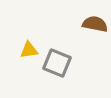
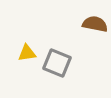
yellow triangle: moved 2 px left, 3 px down
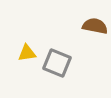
brown semicircle: moved 2 px down
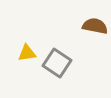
gray square: rotated 12 degrees clockwise
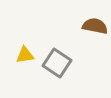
yellow triangle: moved 2 px left, 2 px down
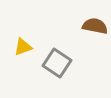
yellow triangle: moved 2 px left, 8 px up; rotated 12 degrees counterclockwise
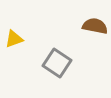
yellow triangle: moved 9 px left, 8 px up
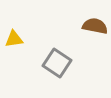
yellow triangle: rotated 12 degrees clockwise
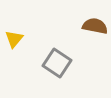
yellow triangle: rotated 42 degrees counterclockwise
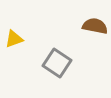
yellow triangle: rotated 30 degrees clockwise
